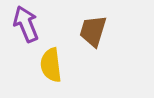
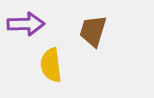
purple arrow: rotated 111 degrees clockwise
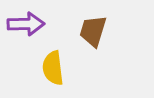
yellow semicircle: moved 2 px right, 3 px down
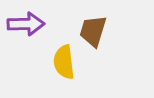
yellow semicircle: moved 11 px right, 6 px up
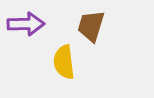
brown trapezoid: moved 2 px left, 5 px up
